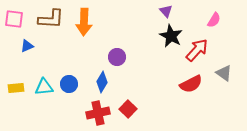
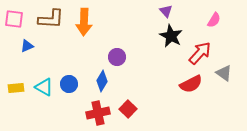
red arrow: moved 3 px right, 3 px down
blue diamond: moved 1 px up
cyan triangle: rotated 36 degrees clockwise
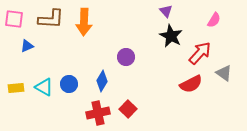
purple circle: moved 9 px right
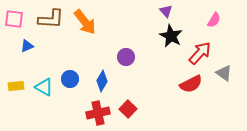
orange arrow: moved 1 px right; rotated 40 degrees counterclockwise
blue circle: moved 1 px right, 5 px up
yellow rectangle: moved 2 px up
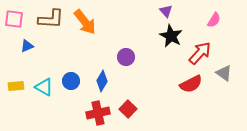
blue circle: moved 1 px right, 2 px down
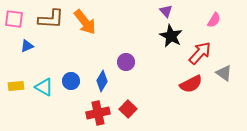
purple circle: moved 5 px down
